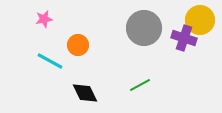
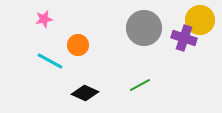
black diamond: rotated 40 degrees counterclockwise
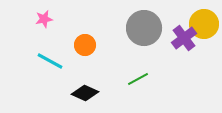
yellow circle: moved 4 px right, 4 px down
purple cross: rotated 35 degrees clockwise
orange circle: moved 7 px right
green line: moved 2 px left, 6 px up
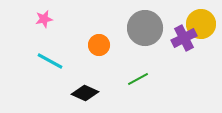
yellow circle: moved 3 px left
gray circle: moved 1 px right
purple cross: rotated 10 degrees clockwise
orange circle: moved 14 px right
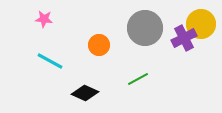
pink star: rotated 18 degrees clockwise
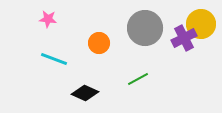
pink star: moved 4 px right
orange circle: moved 2 px up
cyan line: moved 4 px right, 2 px up; rotated 8 degrees counterclockwise
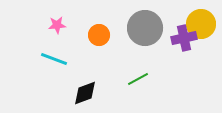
pink star: moved 9 px right, 6 px down; rotated 12 degrees counterclockwise
purple cross: rotated 15 degrees clockwise
orange circle: moved 8 px up
black diamond: rotated 44 degrees counterclockwise
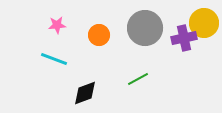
yellow circle: moved 3 px right, 1 px up
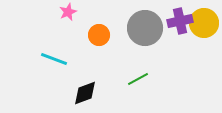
pink star: moved 11 px right, 13 px up; rotated 18 degrees counterclockwise
purple cross: moved 4 px left, 17 px up
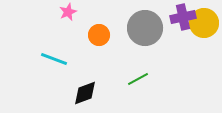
purple cross: moved 3 px right, 4 px up
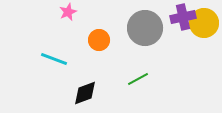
orange circle: moved 5 px down
